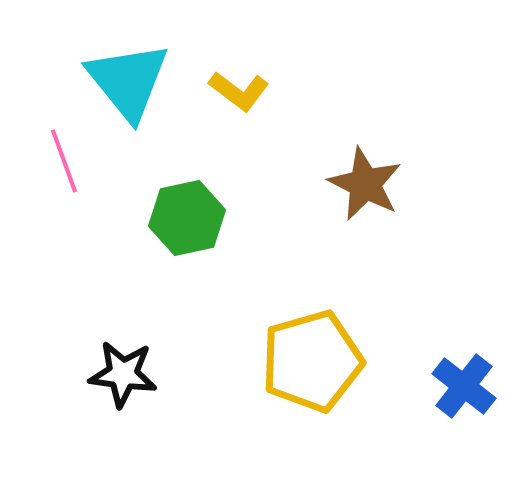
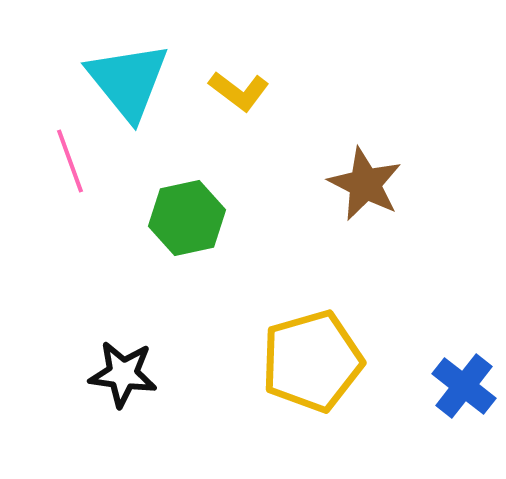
pink line: moved 6 px right
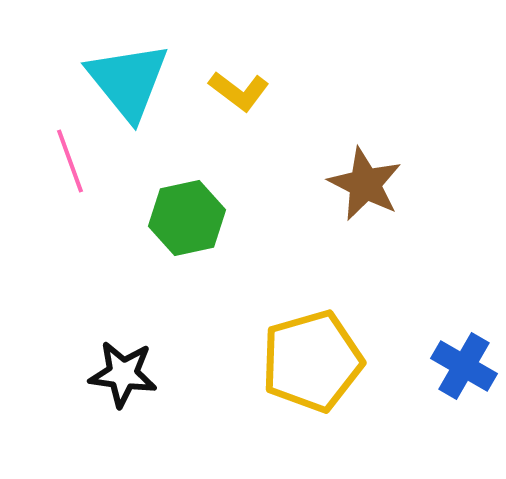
blue cross: moved 20 px up; rotated 8 degrees counterclockwise
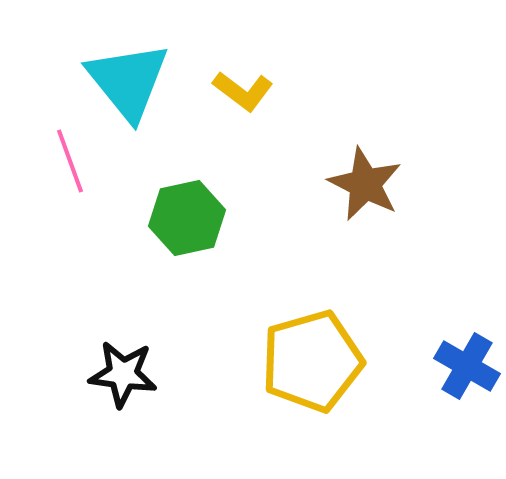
yellow L-shape: moved 4 px right
blue cross: moved 3 px right
